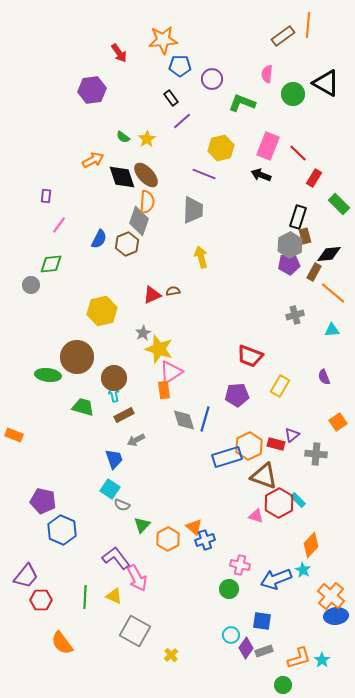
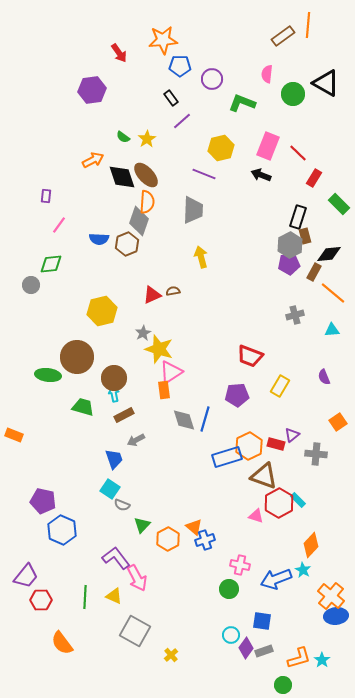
blue semicircle at (99, 239): rotated 66 degrees clockwise
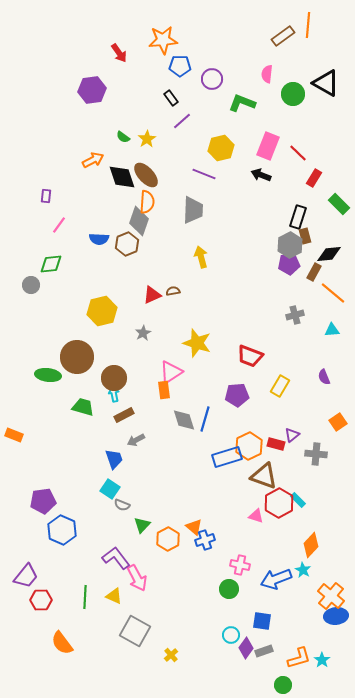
yellow star at (159, 349): moved 38 px right, 6 px up
purple pentagon at (43, 501): rotated 20 degrees counterclockwise
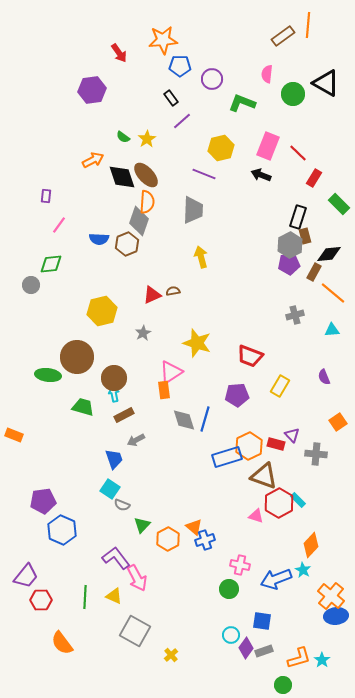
purple triangle at (292, 435): rotated 35 degrees counterclockwise
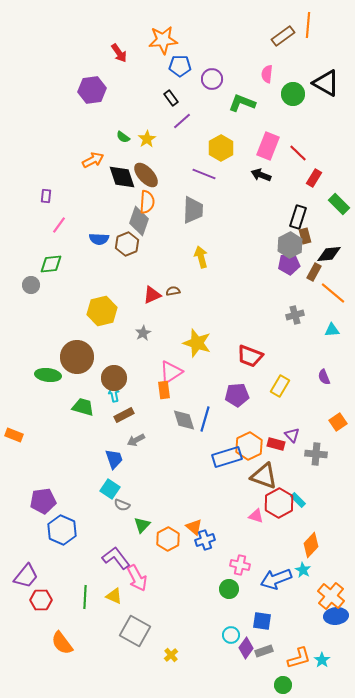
yellow hexagon at (221, 148): rotated 15 degrees counterclockwise
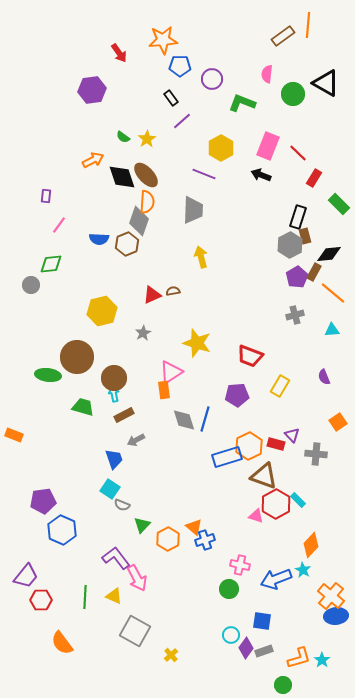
purple pentagon at (289, 264): moved 8 px right, 13 px down; rotated 25 degrees counterclockwise
red hexagon at (279, 503): moved 3 px left, 1 px down
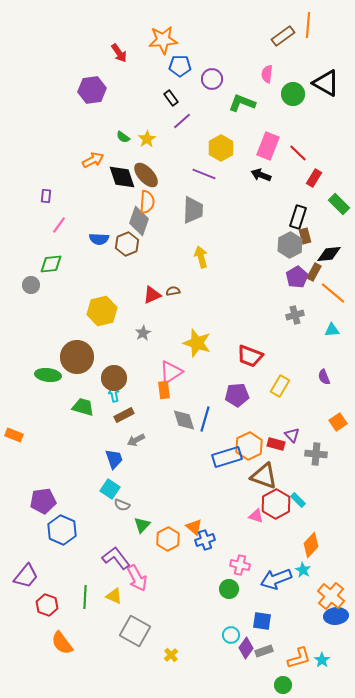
red hexagon at (41, 600): moved 6 px right, 5 px down; rotated 20 degrees clockwise
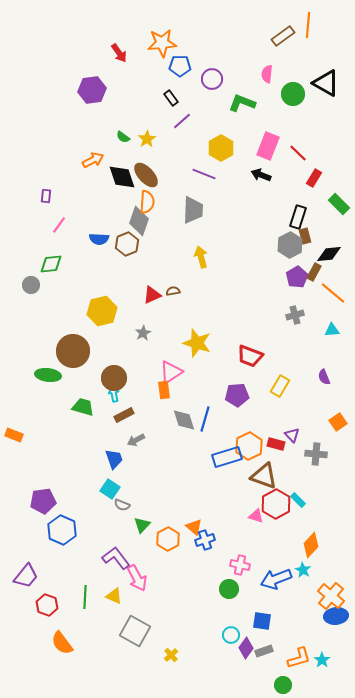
orange star at (163, 40): moved 1 px left, 3 px down
brown circle at (77, 357): moved 4 px left, 6 px up
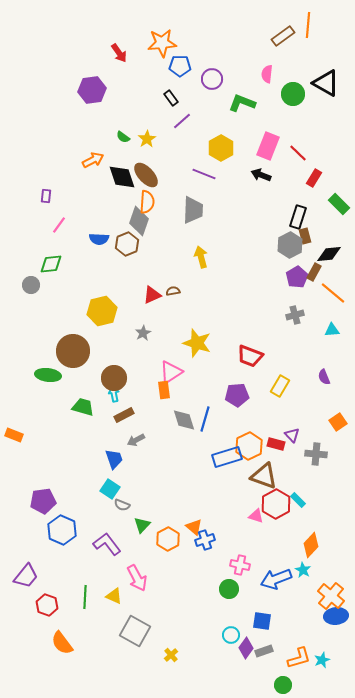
purple L-shape at (116, 558): moved 9 px left, 14 px up
cyan star at (322, 660): rotated 14 degrees clockwise
